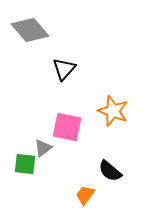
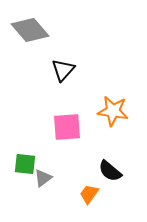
black triangle: moved 1 px left, 1 px down
orange star: rotated 12 degrees counterclockwise
pink square: rotated 16 degrees counterclockwise
gray triangle: moved 30 px down
orange trapezoid: moved 4 px right, 1 px up
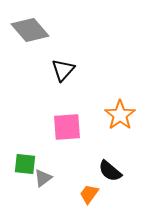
orange star: moved 7 px right, 4 px down; rotated 28 degrees clockwise
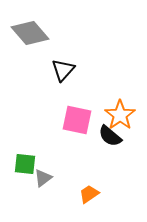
gray diamond: moved 3 px down
pink square: moved 10 px right, 7 px up; rotated 16 degrees clockwise
black semicircle: moved 35 px up
orange trapezoid: rotated 20 degrees clockwise
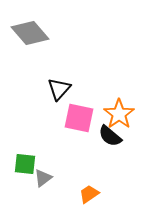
black triangle: moved 4 px left, 19 px down
orange star: moved 1 px left, 1 px up
pink square: moved 2 px right, 2 px up
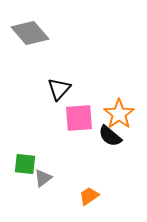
pink square: rotated 16 degrees counterclockwise
orange trapezoid: moved 2 px down
